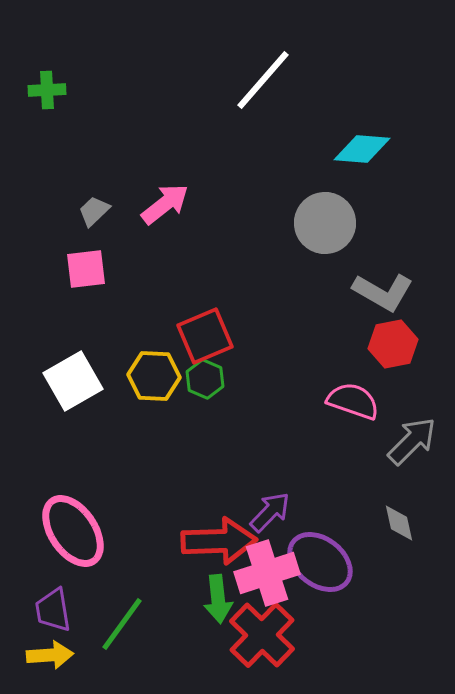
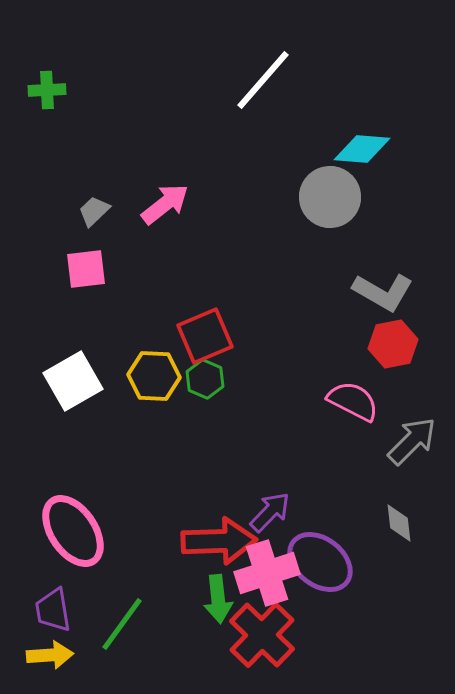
gray circle: moved 5 px right, 26 px up
pink semicircle: rotated 8 degrees clockwise
gray diamond: rotated 6 degrees clockwise
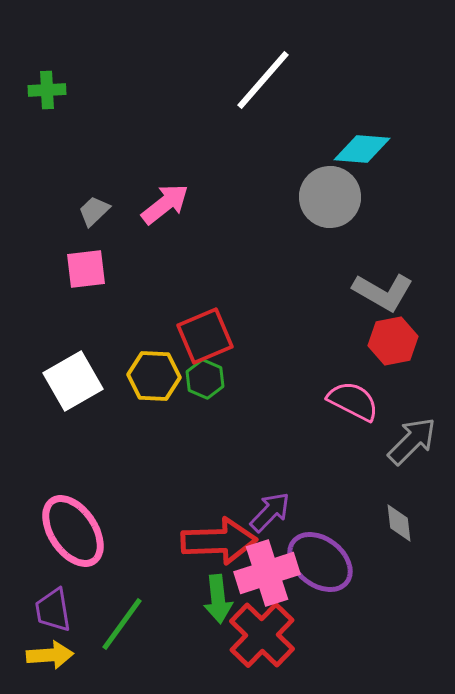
red hexagon: moved 3 px up
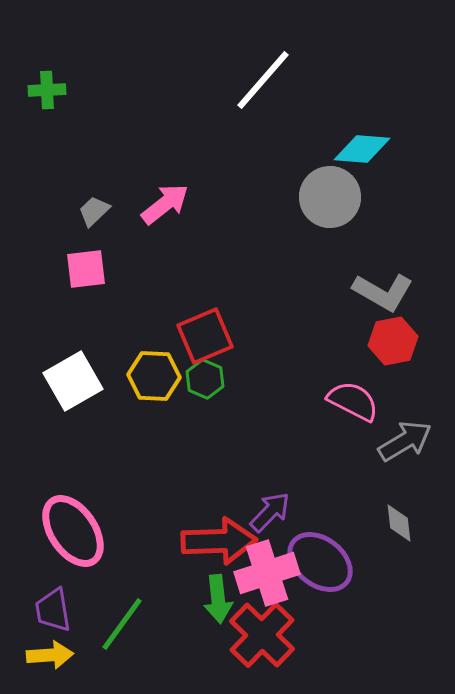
gray arrow: moved 7 px left; rotated 14 degrees clockwise
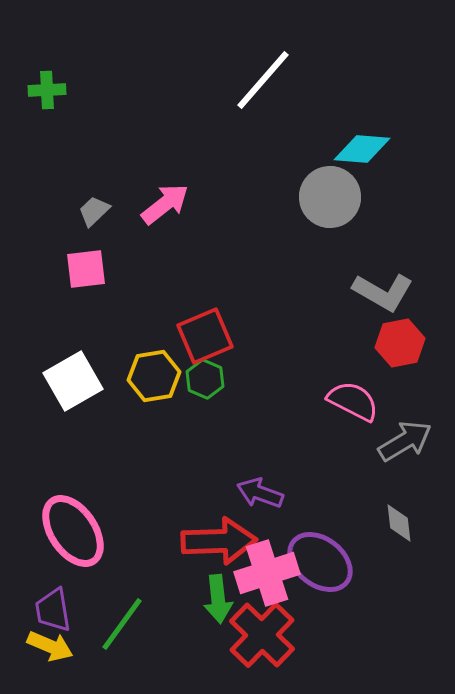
red hexagon: moved 7 px right, 2 px down
yellow hexagon: rotated 12 degrees counterclockwise
purple arrow: moved 10 px left, 19 px up; rotated 114 degrees counterclockwise
yellow arrow: moved 9 px up; rotated 27 degrees clockwise
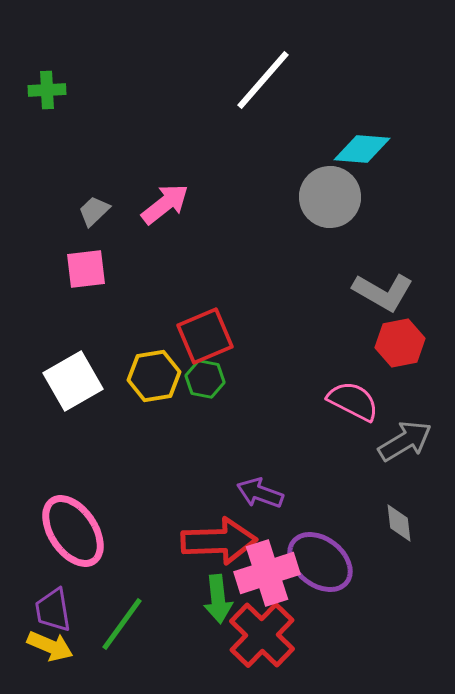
green hexagon: rotated 12 degrees counterclockwise
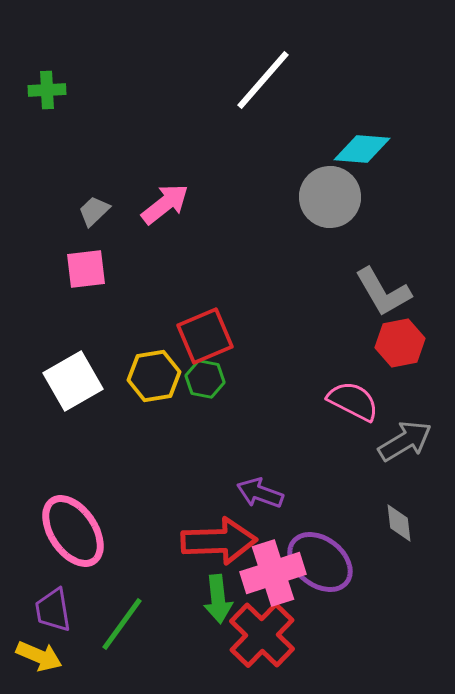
gray L-shape: rotated 30 degrees clockwise
pink cross: moved 6 px right
yellow arrow: moved 11 px left, 10 px down
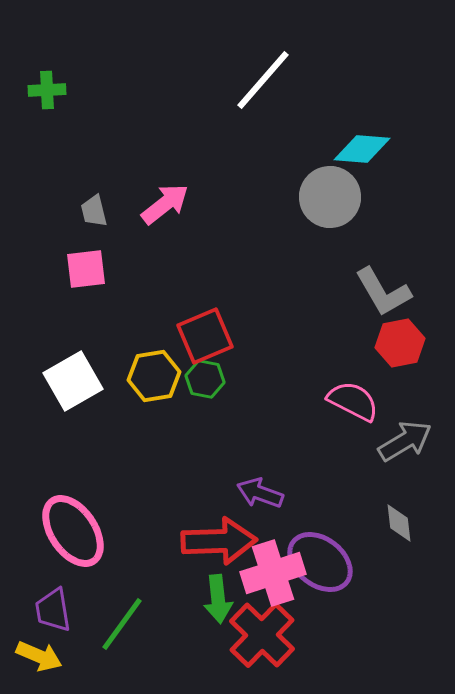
gray trapezoid: rotated 60 degrees counterclockwise
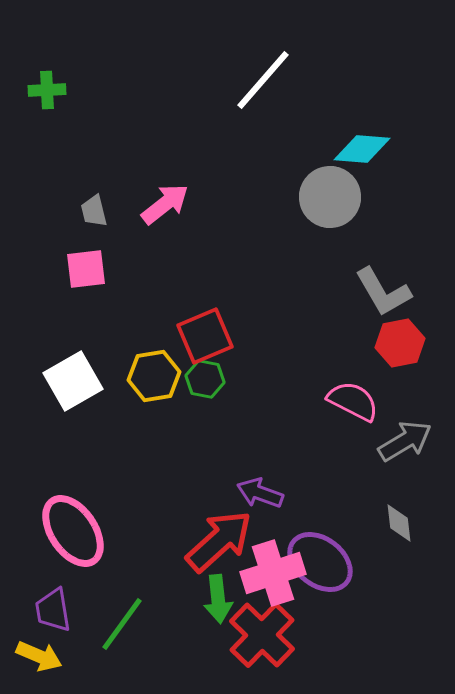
red arrow: rotated 40 degrees counterclockwise
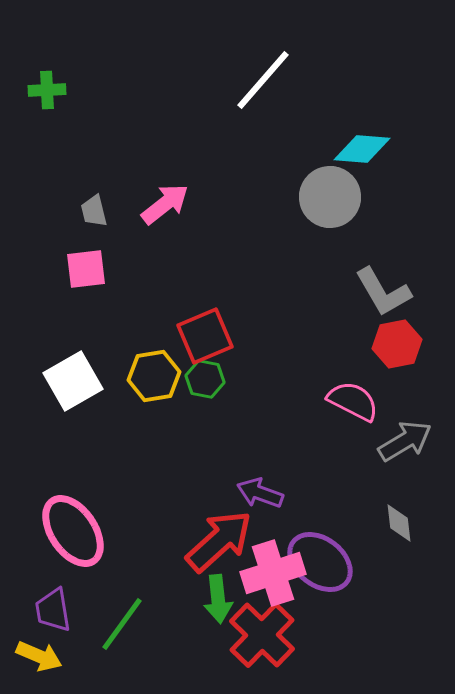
red hexagon: moved 3 px left, 1 px down
